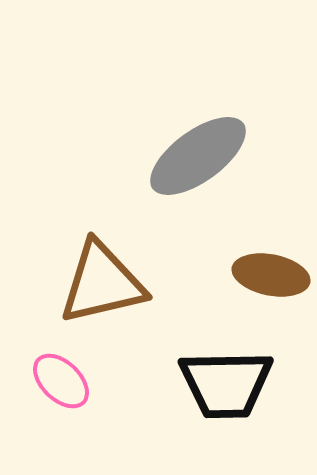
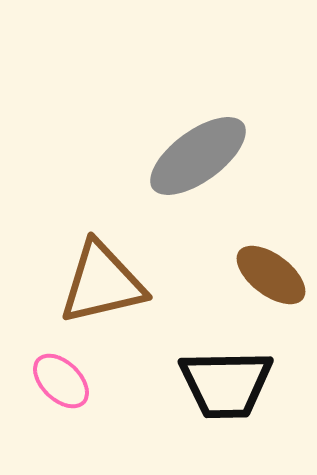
brown ellipse: rotated 26 degrees clockwise
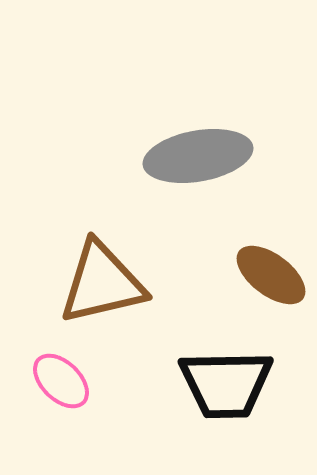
gray ellipse: rotated 26 degrees clockwise
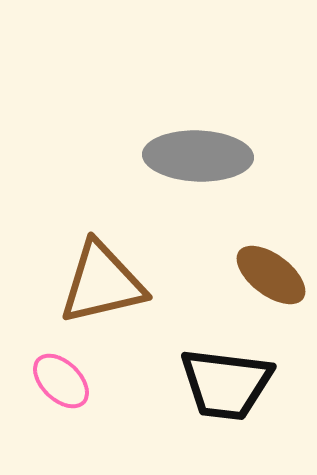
gray ellipse: rotated 12 degrees clockwise
black trapezoid: rotated 8 degrees clockwise
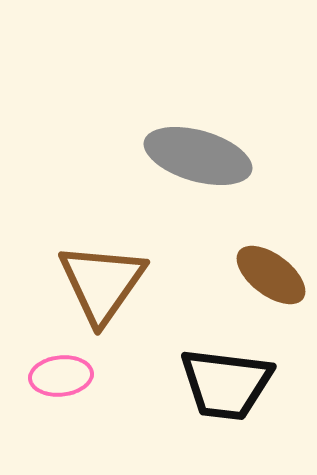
gray ellipse: rotated 14 degrees clockwise
brown triangle: rotated 42 degrees counterclockwise
pink ellipse: moved 5 px up; rotated 50 degrees counterclockwise
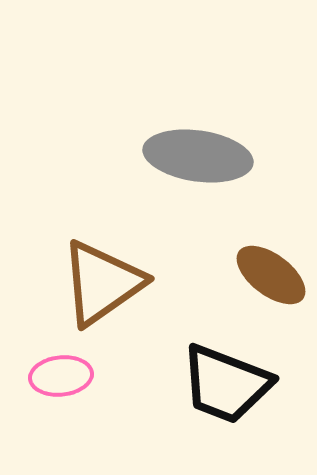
gray ellipse: rotated 8 degrees counterclockwise
brown triangle: rotated 20 degrees clockwise
black trapezoid: rotated 14 degrees clockwise
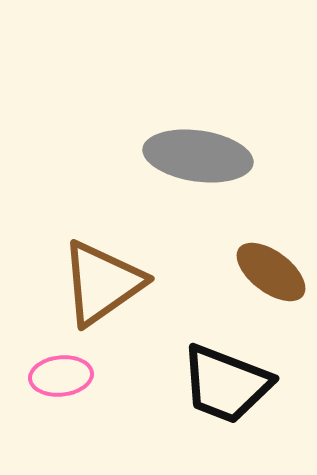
brown ellipse: moved 3 px up
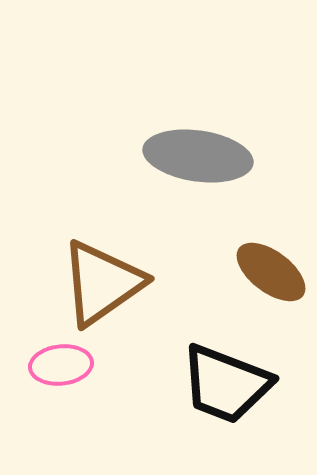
pink ellipse: moved 11 px up
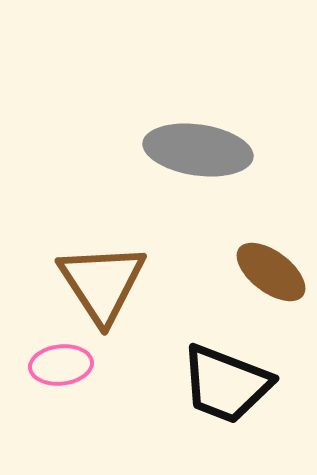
gray ellipse: moved 6 px up
brown triangle: rotated 28 degrees counterclockwise
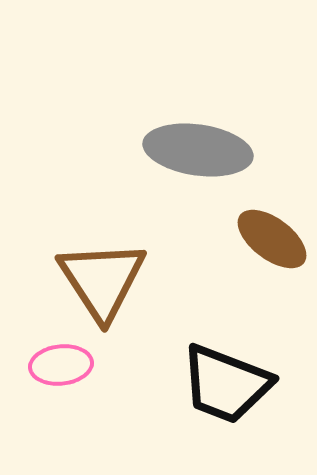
brown ellipse: moved 1 px right, 33 px up
brown triangle: moved 3 px up
